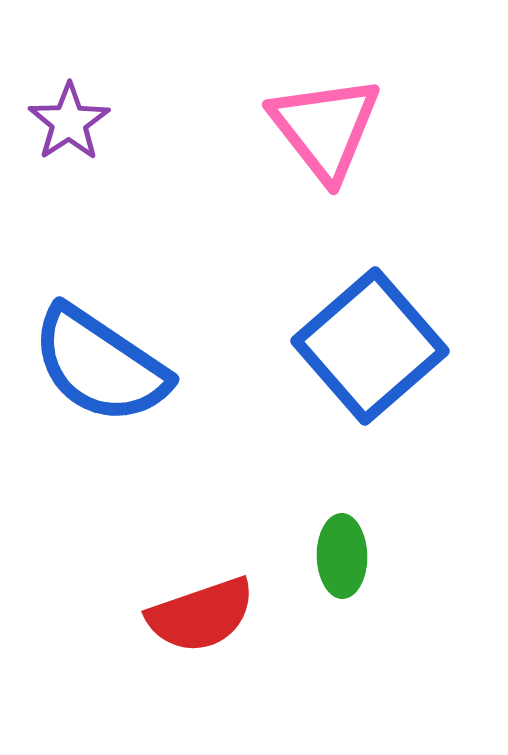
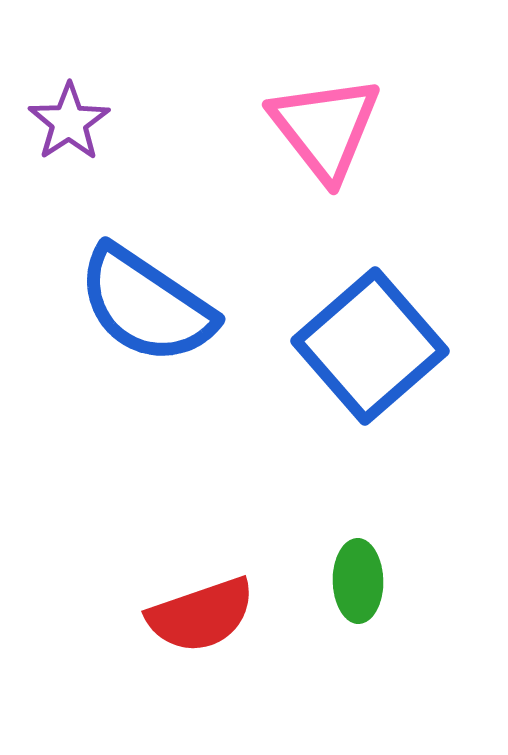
blue semicircle: moved 46 px right, 60 px up
green ellipse: moved 16 px right, 25 px down
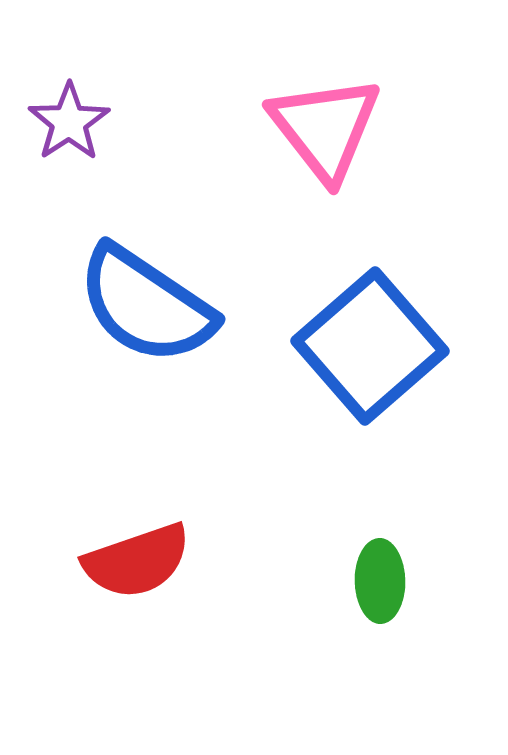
green ellipse: moved 22 px right
red semicircle: moved 64 px left, 54 px up
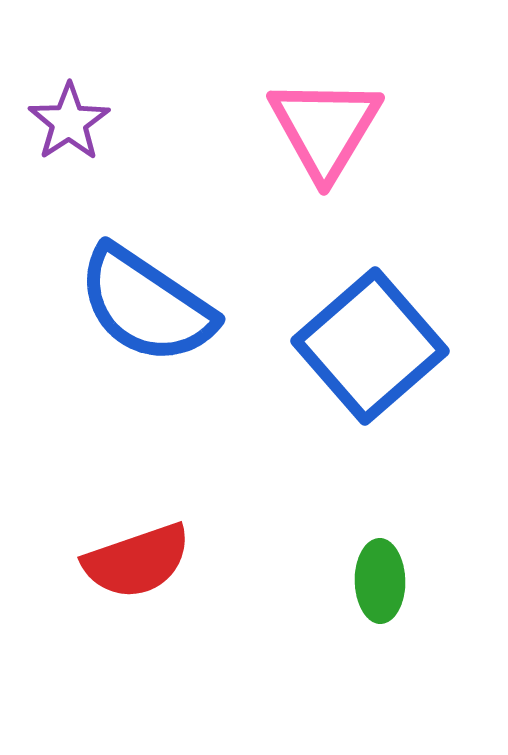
pink triangle: rotated 9 degrees clockwise
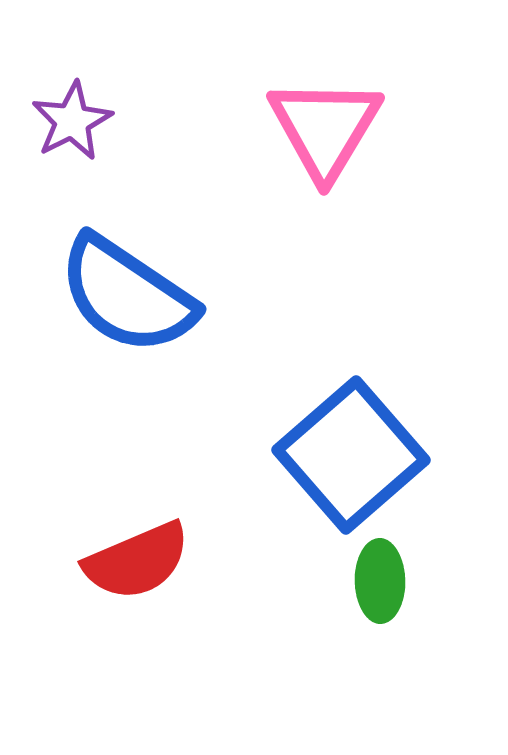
purple star: moved 3 px right, 1 px up; rotated 6 degrees clockwise
blue semicircle: moved 19 px left, 10 px up
blue square: moved 19 px left, 109 px down
red semicircle: rotated 4 degrees counterclockwise
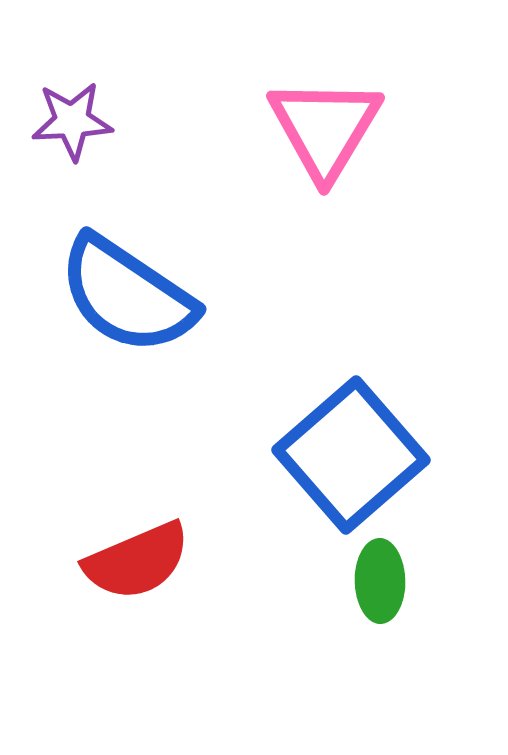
purple star: rotated 24 degrees clockwise
